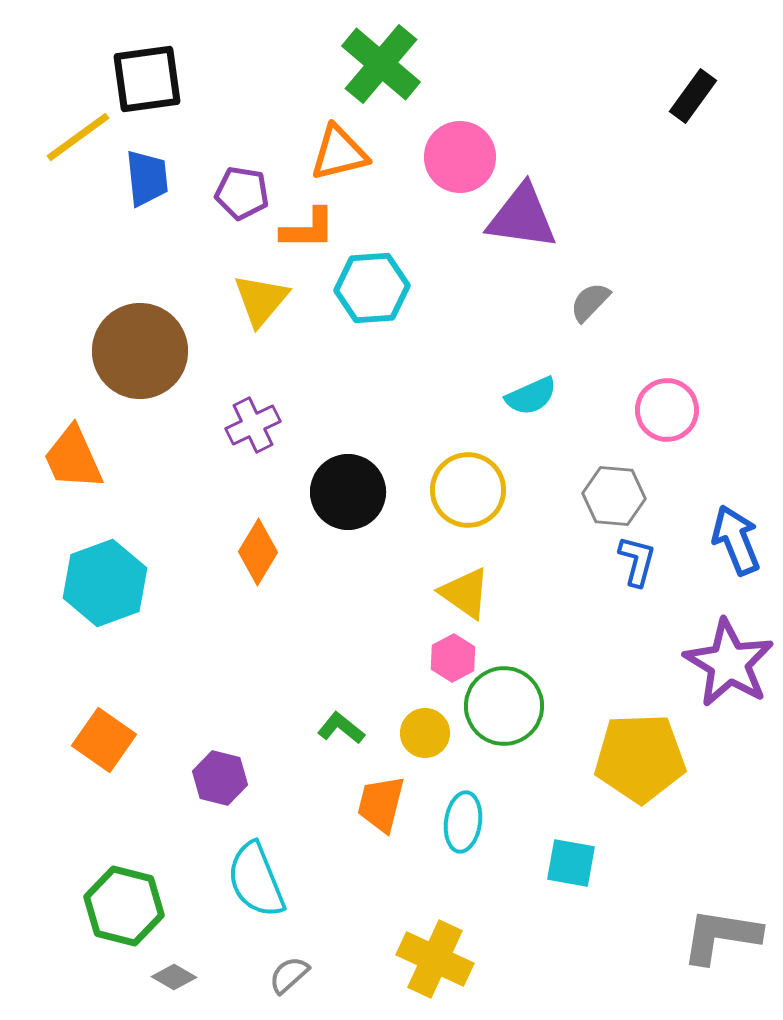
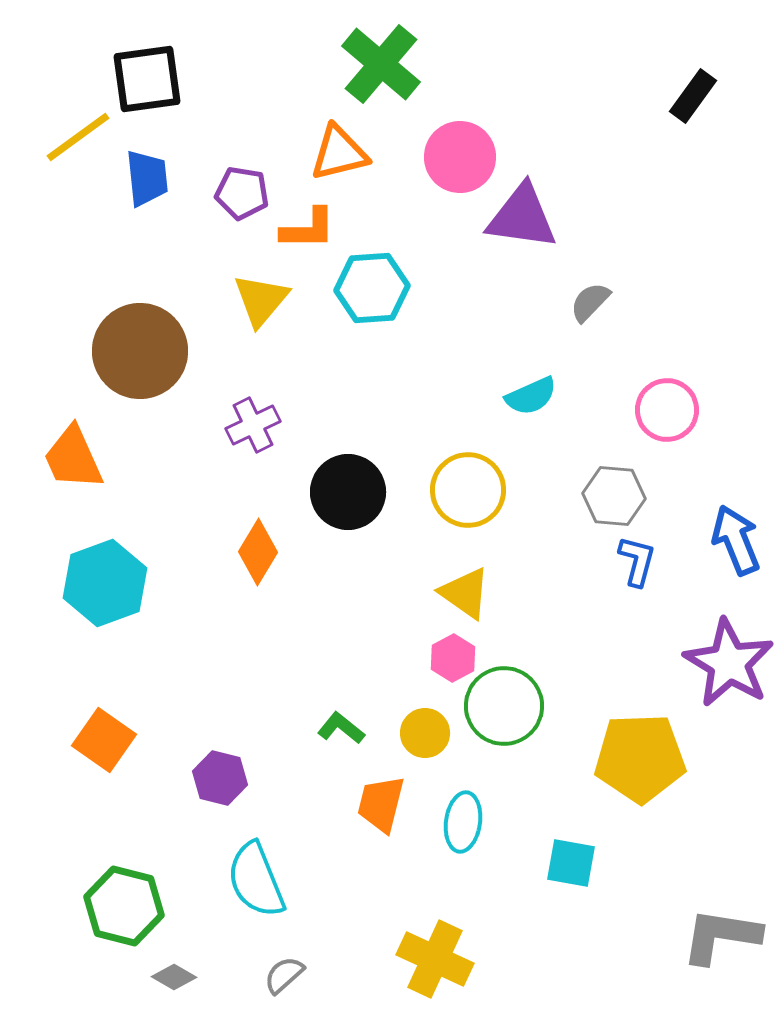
gray semicircle at (289, 975): moved 5 px left
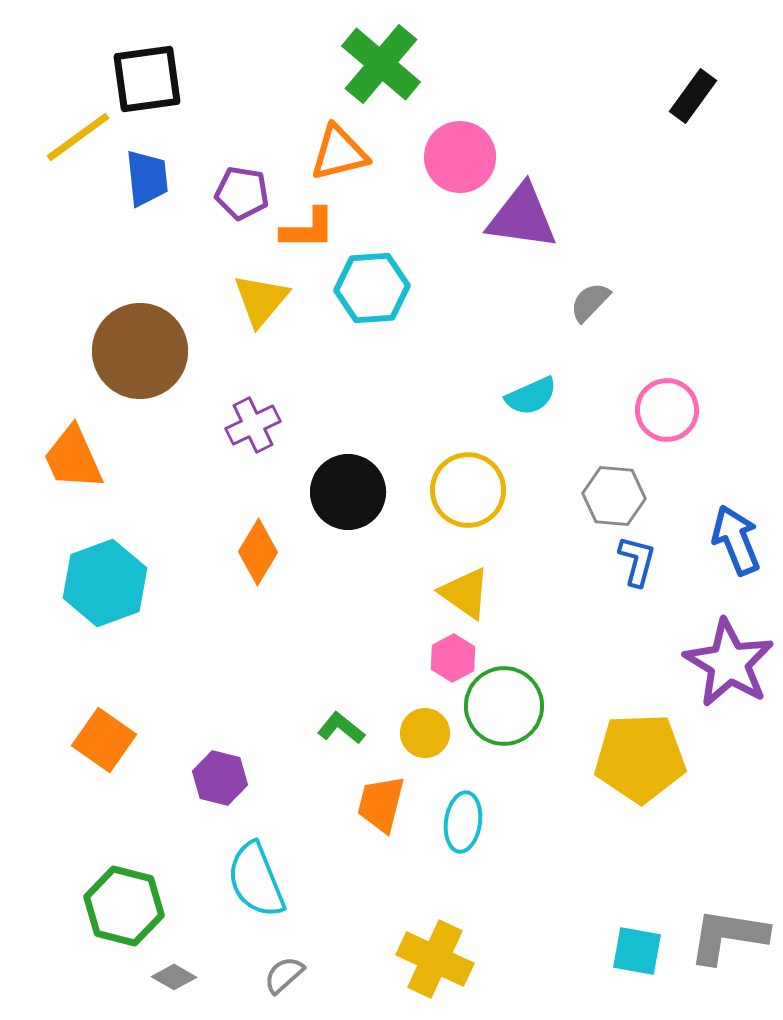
cyan square at (571, 863): moved 66 px right, 88 px down
gray L-shape at (721, 936): moved 7 px right
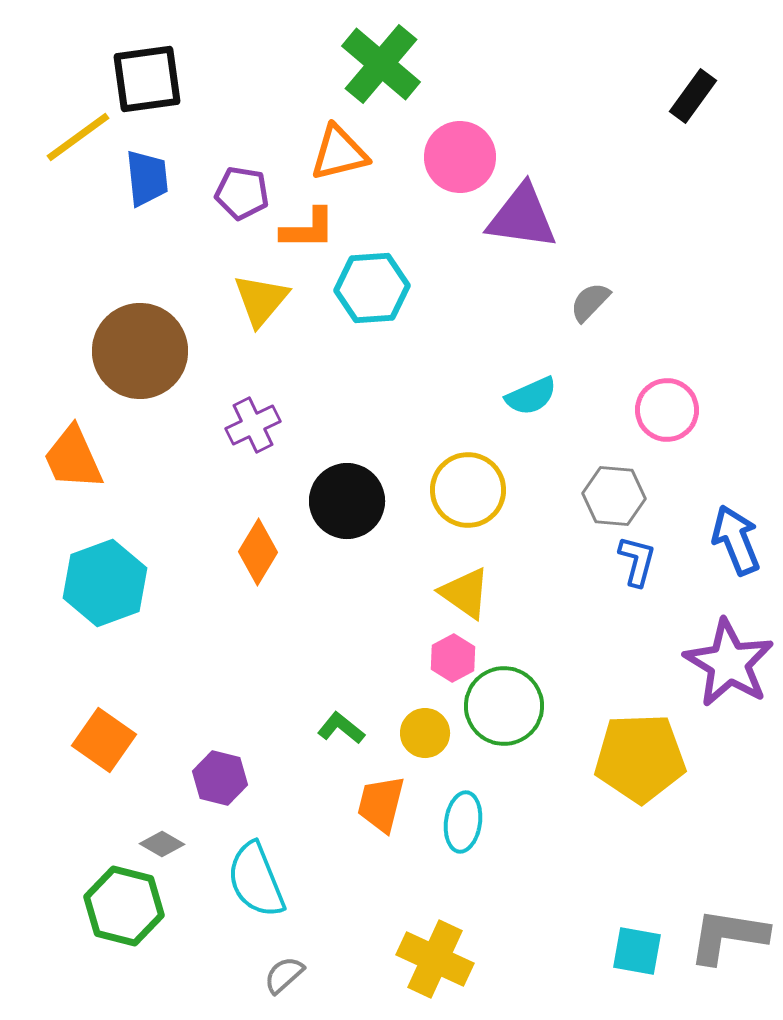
black circle at (348, 492): moved 1 px left, 9 px down
gray diamond at (174, 977): moved 12 px left, 133 px up
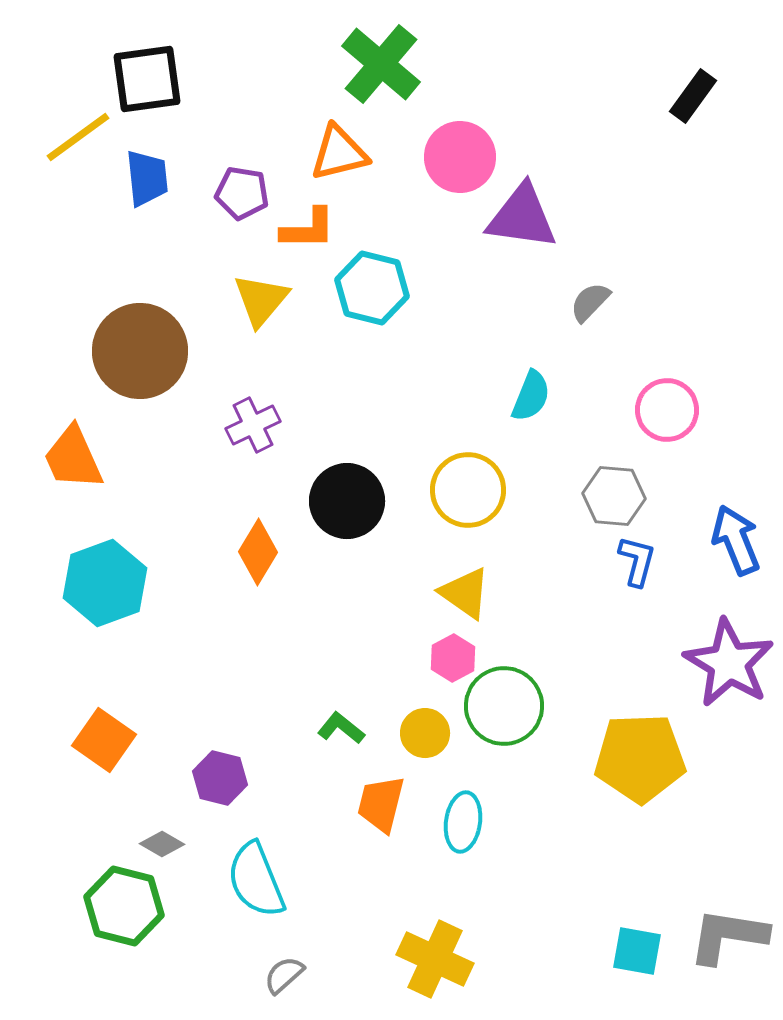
cyan hexagon at (372, 288): rotated 18 degrees clockwise
cyan semicircle at (531, 396): rotated 44 degrees counterclockwise
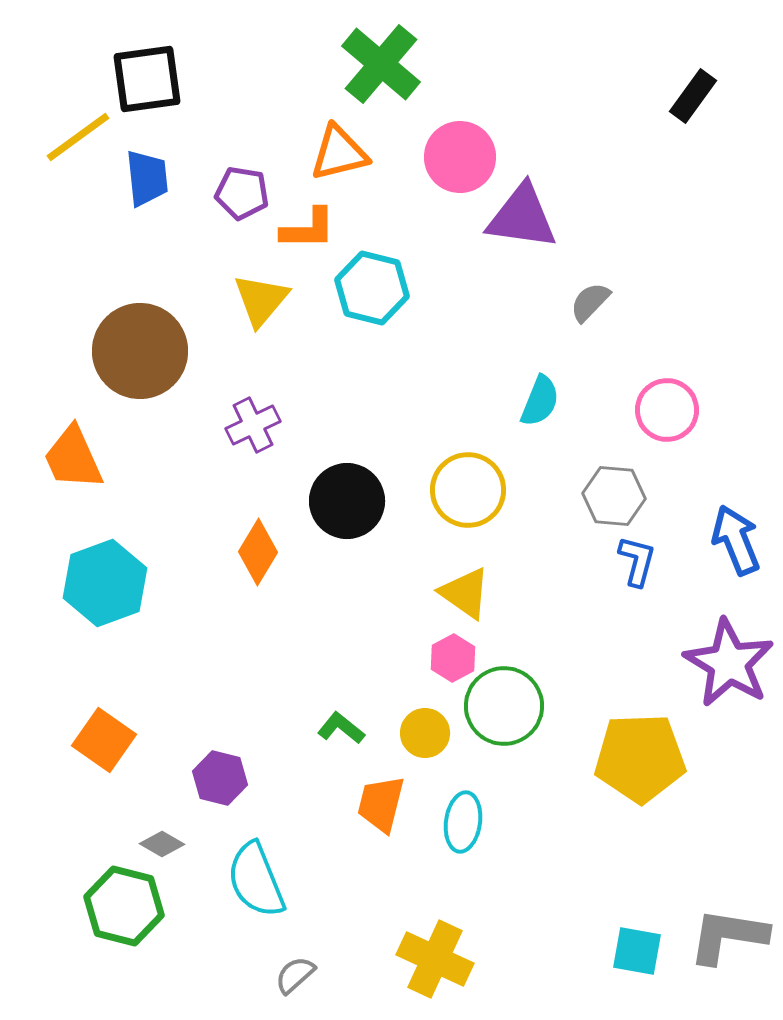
cyan semicircle at (531, 396): moved 9 px right, 5 px down
gray semicircle at (284, 975): moved 11 px right
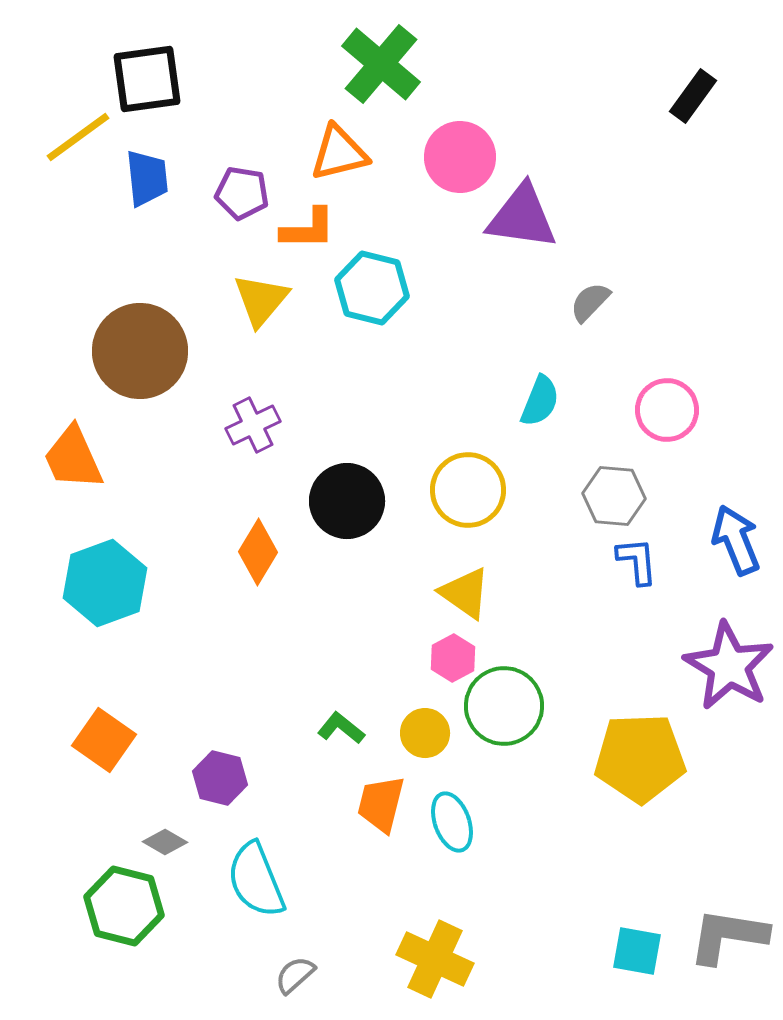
blue L-shape at (637, 561): rotated 20 degrees counterclockwise
purple star at (729, 663): moved 3 px down
cyan ellipse at (463, 822): moved 11 px left; rotated 28 degrees counterclockwise
gray diamond at (162, 844): moved 3 px right, 2 px up
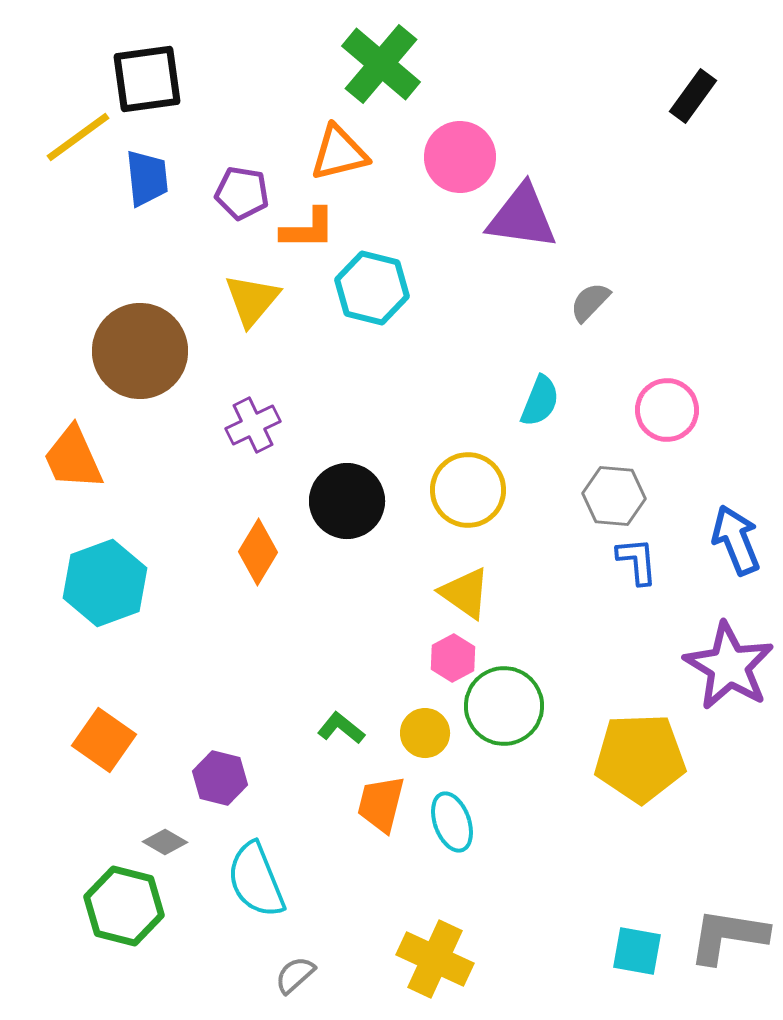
yellow triangle at (261, 300): moved 9 px left
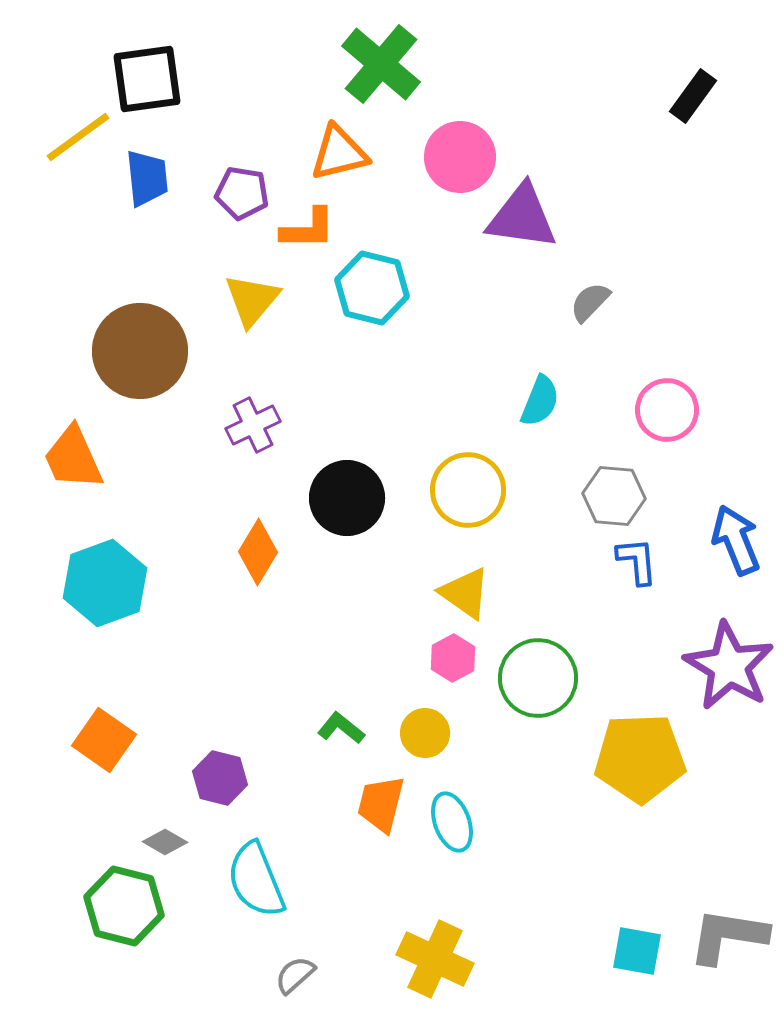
black circle at (347, 501): moved 3 px up
green circle at (504, 706): moved 34 px right, 28 px up
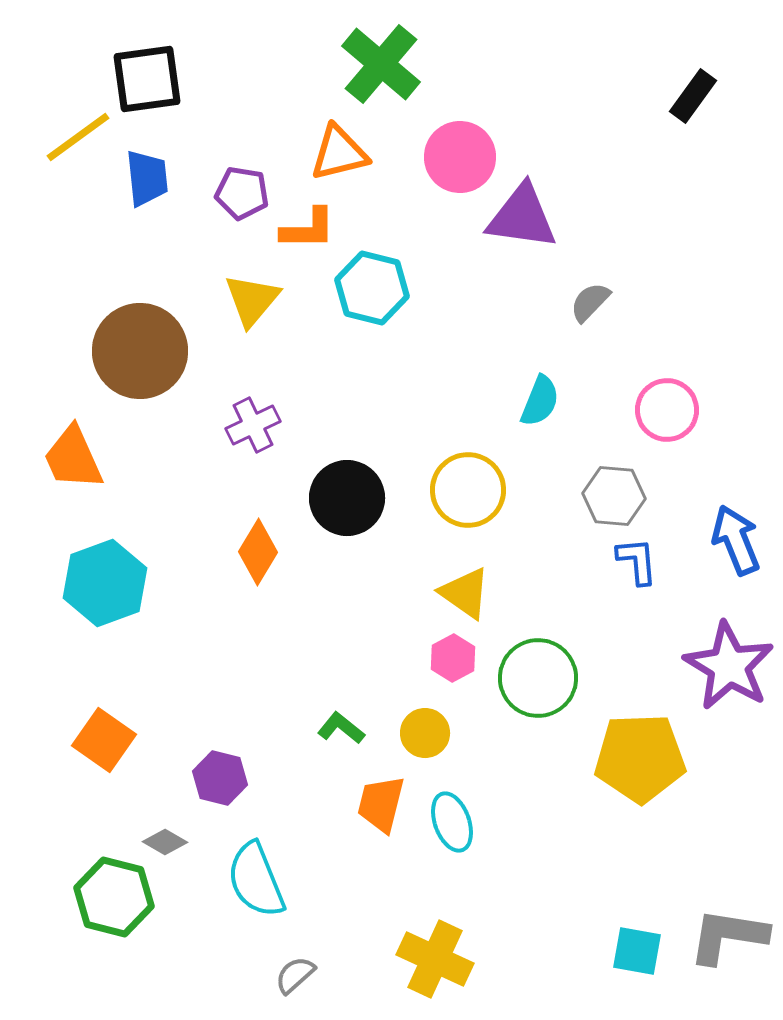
green hexagon at (124, 906): moved 10 px left, 9 px up
